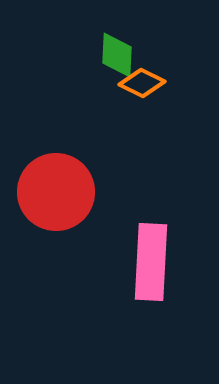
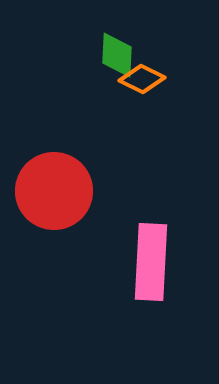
orange diamond: moved 4 px up
red circle: moved 2 px left, 1 px up
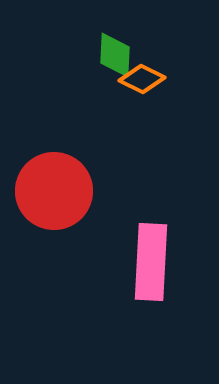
green diamond: moved 2 px left
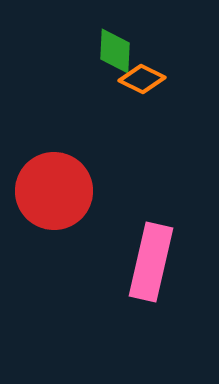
green diamond: moved 4 px up
pink rectangle: rotated 10 degrees clockwise
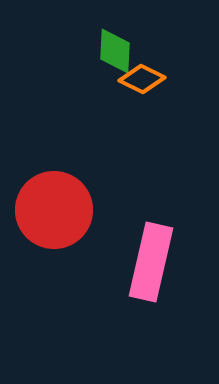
red circle: moved 19 px down
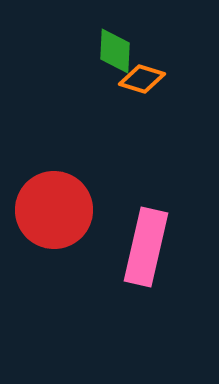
orange diamond: rotated 9 degrees counterclockwise
pink rectangle: moved 5 px left, 15 px up
